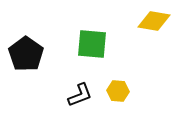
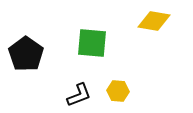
green square: moved 1 px up
black L-shape: moved 1 px left
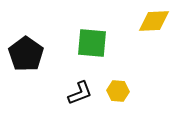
yellow diamond: rotated 12 degrees counterclockwise
black L-shape: moved 1 px right, 2 px up
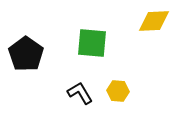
black L-shape: rotated 100 degrees counterclockwise
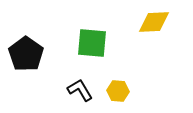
yellow diamond: moved 1 px down
black L-shape: moved 3 px up
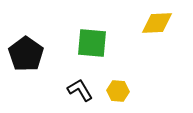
yellow diamond: moved 3 px right, 1 px down
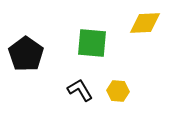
yellow diamond: moved 12 px left
